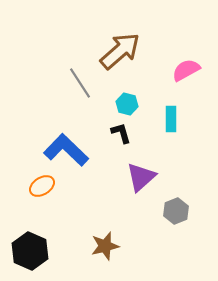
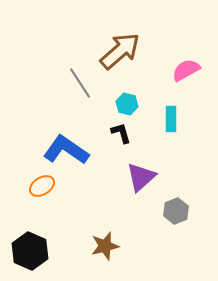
blue L-shape: rotated 9 degrees counterclockwise
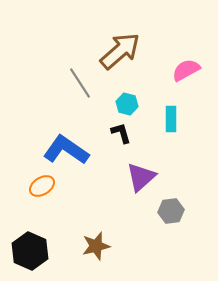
gray hexagon: moved 5 px left; rotated 15 degrees clockwise
brown star: moved 9 px left
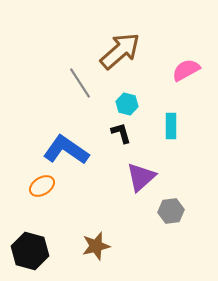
cyan rectangle: moved 7 px down
black hexagon: rotated 9 degrees counterclockwise
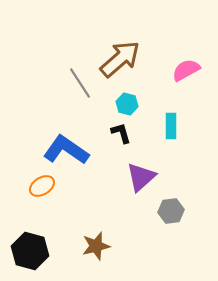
brown arrow: moved 8 px down
